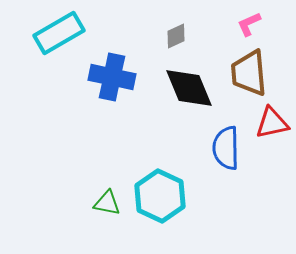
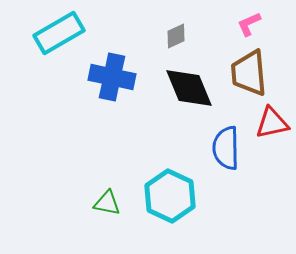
cyan hexagon: moved 10 px right
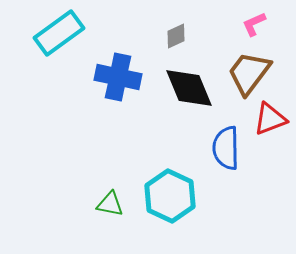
pink L-shape: moved 5 px right
cyan rectangle: rotated 6 degrees counterclockwise
brown trapezoid: rotated 42 degrees clockwise
blue cross: moved 6 px right
red triangle: moved 2 px left, 4 px up; rotated 9 degrees counterclockwise
green triangle: moved 3 px right, 1 px down
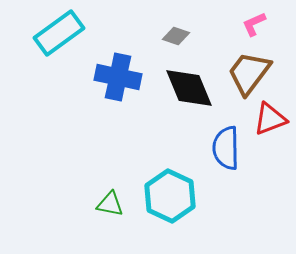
gray diamond: rotated 44 degrees clockwise
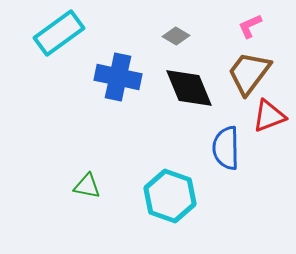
pink L-shape: moved 4 px left, 2 px down
gray diamond: rotated 12 degrees clockwise
red triangle: moved 1 px left, 3 px up
cyan hexagon: rotated 6 degrees counterclockwise
green triangle: moved 23 px left, 18 px up
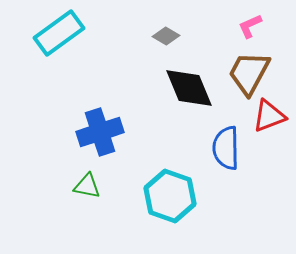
gray diamond: moved 10 px left
brown trapezoid: rotated 9 degrees counterclockwise
blue cross: moved 18 px left, 55 px down; rotated 30 degrees counterclockwise
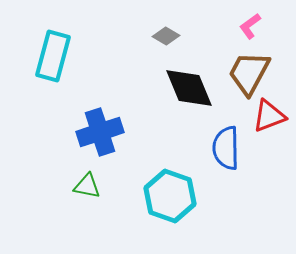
pink L-shape: rotated 12 degrees counterclockwise
cyan rectangle: moved 6 px left, 23 px down; rotated 39 degrees counterclockwise
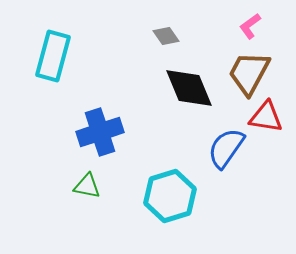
gray diamond: rotated 24 degrees clockwise
red triangle: moved 3 px left, 1 px down; rotated 30 degrees clockwise
blue semicircle: rotated 36 degrees clockwise
cyan hexagon: rotated 24 degrees clockwise
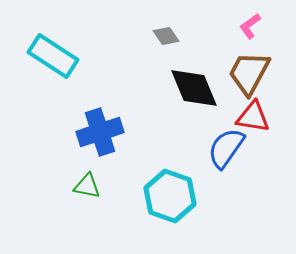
cyan rectangle: rotated 72 degrees counterclockwise
black diamond: moved 5 px right
red triangle: moved 13 px left
cyan hexagon: rotated 24 degrees counterclockwise
